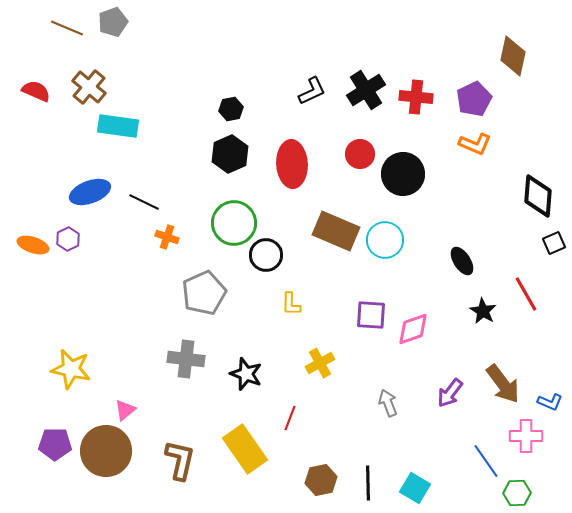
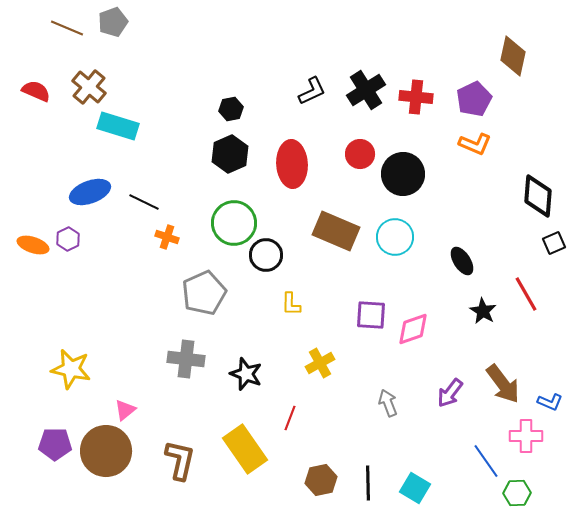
cyan rectangle at (118, 126): rotated 9 degrees clockwise
cyan circle at (385, 240): moved 10 px right, 3 px up
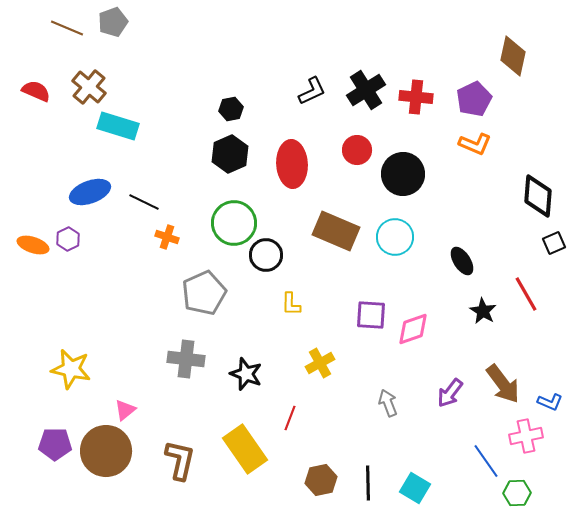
red circle at (360, 154): moved 3 px left, 4 px up
pink cross at (526, 436): rotated 12 degrees counterclockwise
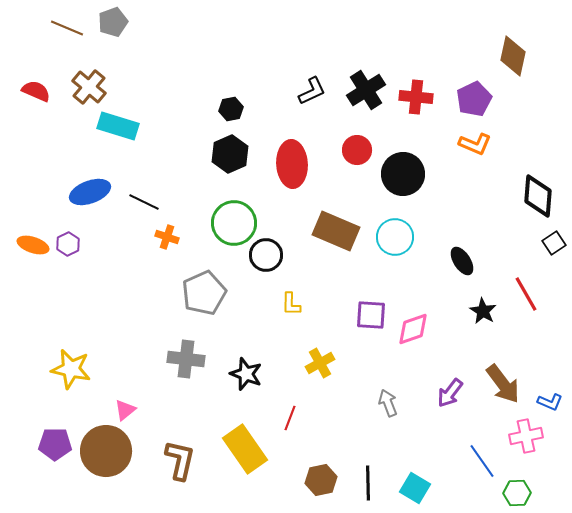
purple hexagon at (68, 239): moved 5 px down
black square at (554, 243): rotated 10 degrees counterclockwise
blue line at (486, 461): moved 4 px left
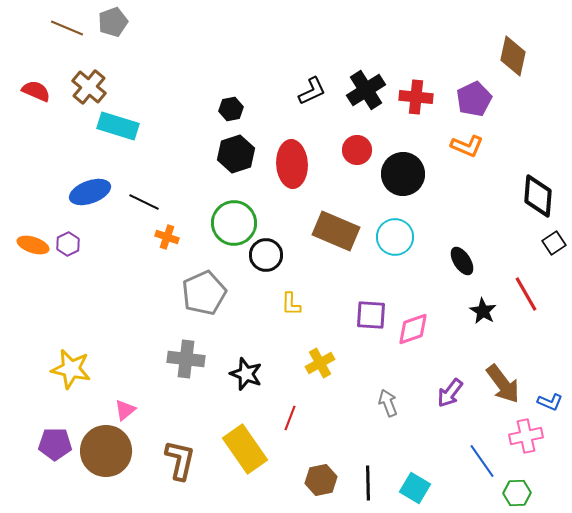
orange L-shape at (475, 144): moved 8 px left, 2 px down
black hexagon at (230, 154): moved 6 px right; rotated 6 degrees clockwise
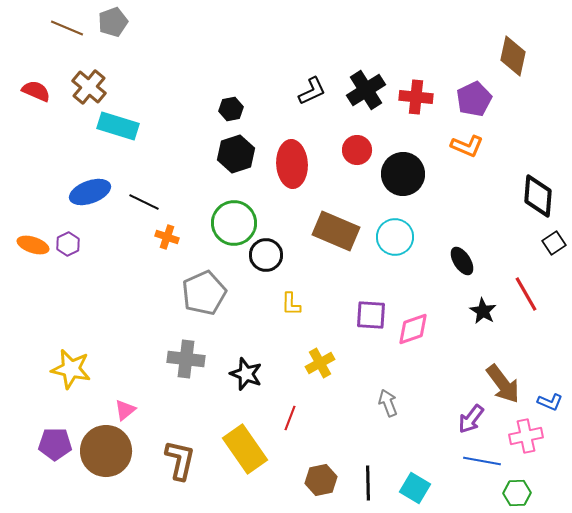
purple arrow at (450, 393): moved 21 px right, 26 px down
blue line at (482, 461): rotated 45 degrees counterclockwise
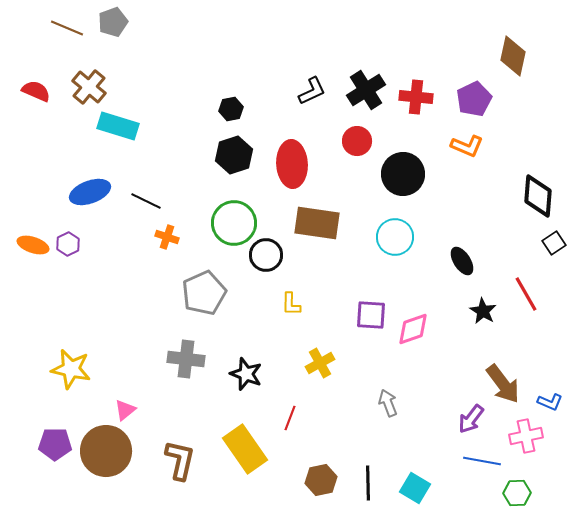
red circle at (357, 150): moved 9 px up
black hexagon at (236, 154): moved 2 px left, 1 px down
black line at (144, 202): moved 2 px right, 1 px up
brown rectangle at (336, 231): moved 19 px left, 8 px up; rotated 15 degrees counterclockwise
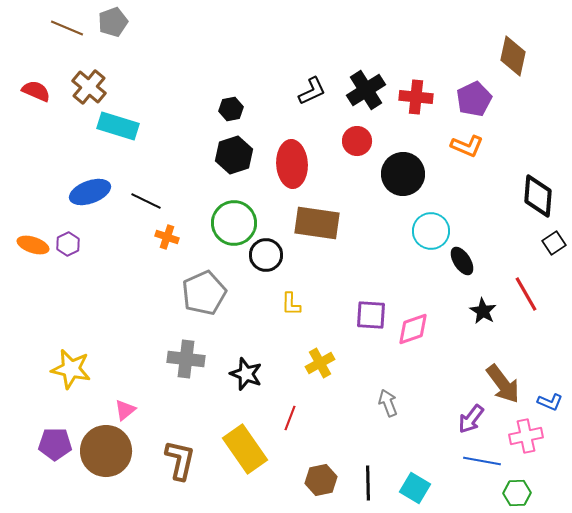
cyan circle at (395, 237): moved 36 px right, 6 px up
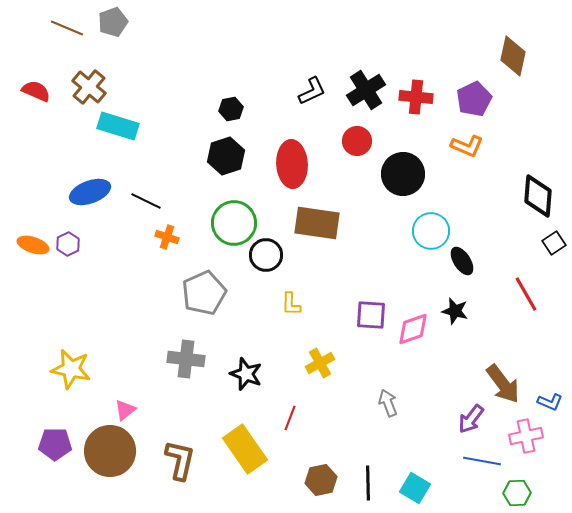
black hexagon at (234, 155): moved 8 px left, 1 px down
black star at (483, 311): moved 28 px left; rotated 16 degrees counterclockwise
brown circle at (106, 451): moved 4 px right
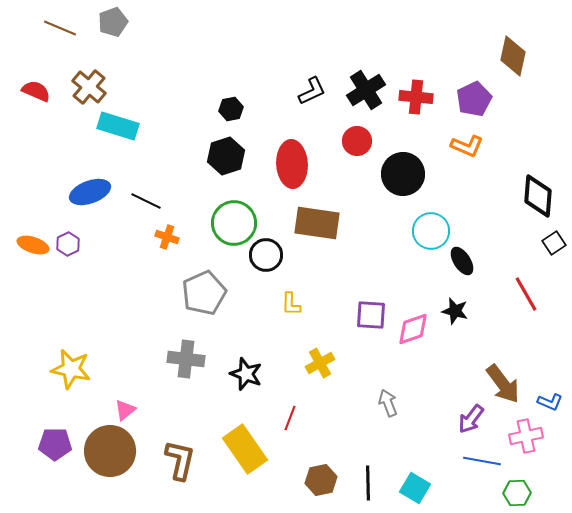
brown line at (67, 28): moved 7 px left
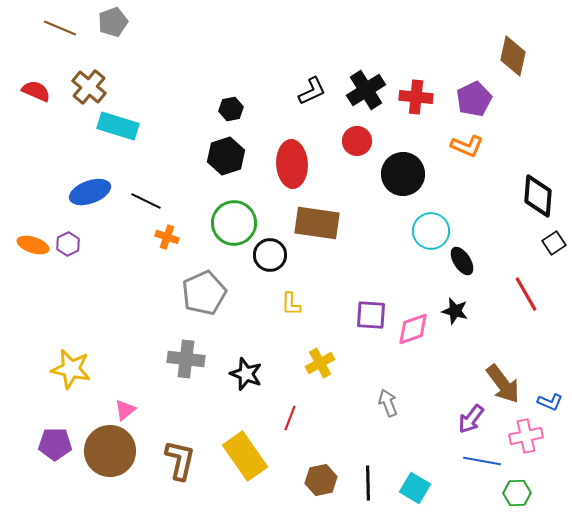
black circle at (266, 255): moved 4 px right
yellow rectangle at (245, 449): moved 7 px down
